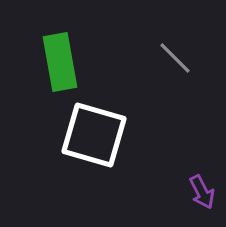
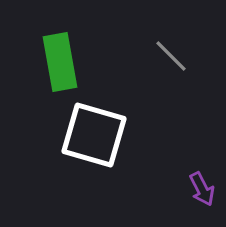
gray line: moved 4 px left, 2 px up
purple arrow: moved 3 px up
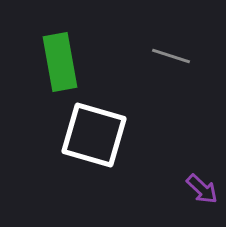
gray line: rotated 27 degrees counterclockwise
purple arrow: rotated 20 degrees counterclockwise
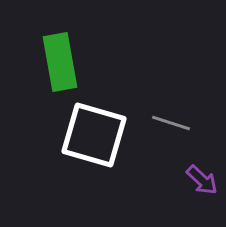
gray line: moved 67 px down
purple arrow: moved 9 px up
